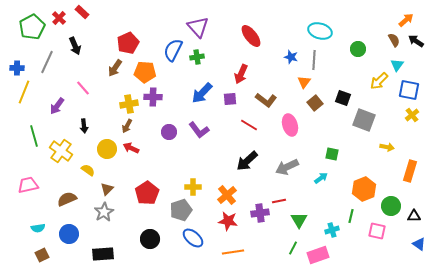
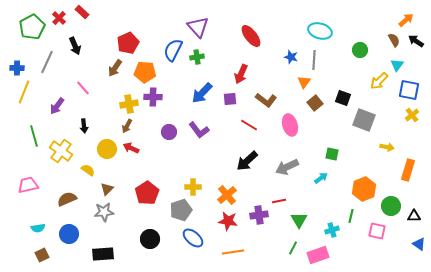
green circle at (358, 49): moved 2 px right, 1 px down
orange rectangle at (410, 171): moved 2 px left, 1 px up
gray star at (104, 212): rotated 24 degrees clockwise
purple cross at (260, 213): moved 1 px left, 2 px down
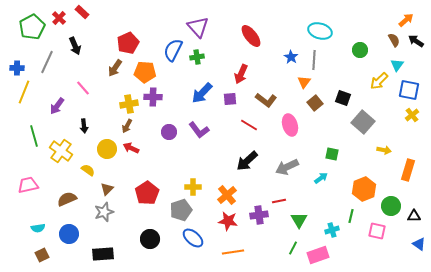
blue star at (291, 57): rotated 16 degrees clockwise
gray square at (364, 120): moved 1 px left, 2 px down; rotated 20 degrees clockwise
yellow arrow at (387, 147): moved 3 px left, 3 px down
gray star at (104, 212): rotated 12 degrees counterclockwise
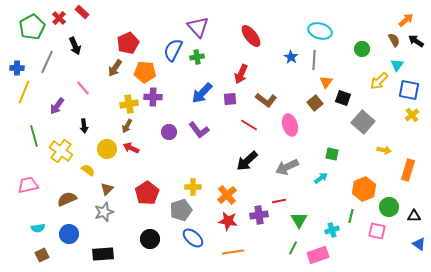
green circle at (360, 50): moved 2 px right, 1 px up
orange triangle at (304, 82): moved 22 px right
green circle at (391, 206): moved 2 px left, 1 px down
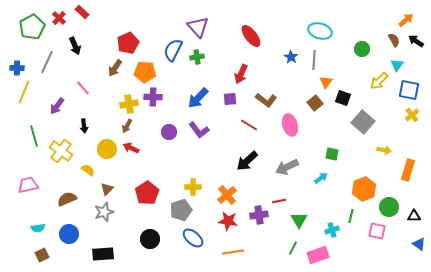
blue arrow at (202, 93): moved 4 px left, 5 px down
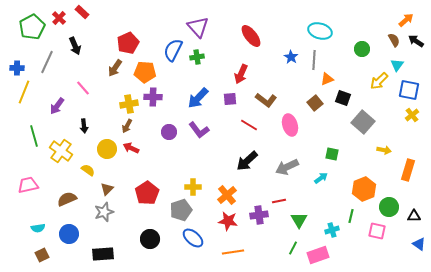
orange triangle at (326, 82): moved 1 px right, 3 px up; rotated 32 degrees clockwise
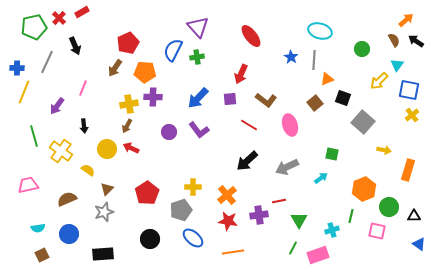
red rectangle at (82, 12): rotated 72 degrees counterclockwise
green pentagon at (32, 27): moved 2 px right; rotated 15 degrees clockwise
pink line at (83, 88): rotated 63 degrees clockwise
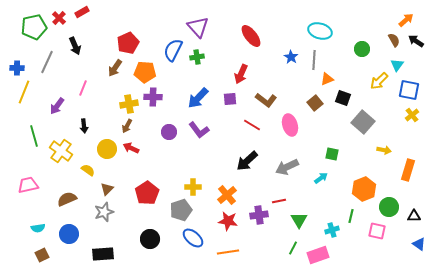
red line at (249, 125): moved 3 px right
orange line at (233, 252): moved 5 px left
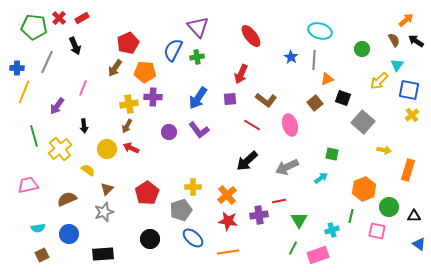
red rectangle at (82, 12): moved 6 px down
green pentagon at (34, 27): rotated 20 degrees clockwise
blue arrow at (198, 98): rotated 10 degrees counterclockwise
yellow cross at (61, 151): moved 1 px left, 2 px up; rotated 15 degrees clockwise
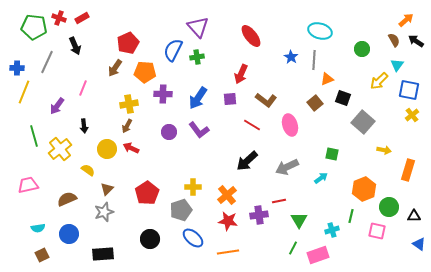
red cross at (59, 18): rotated 24 degrees counterclockwise
purple cross at (153, 97): moved 10 px right, 3 px up
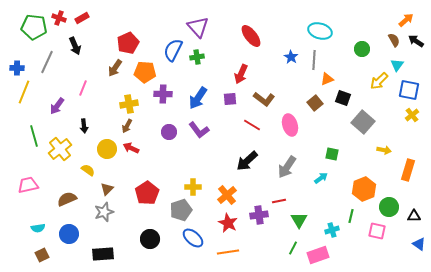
brown L-shape at (266, 100): moved 2 px left, 1 px up
gray arrow at (287, 167): rotated 30 degrees counterclockwise
red star at (228, 221): moved 2 px down; rotated 18 degrees clockwise
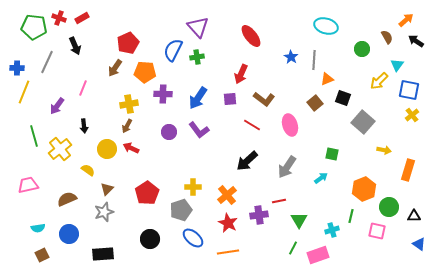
cyan ellipse at (320, 31): moved 6 px right, 5 px up
brown semicircle at (394, 40): moved 7 px left, 3 px up
